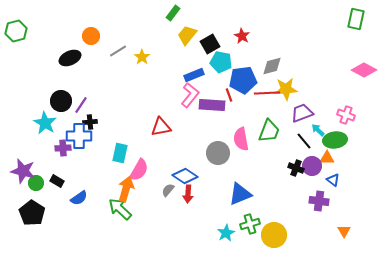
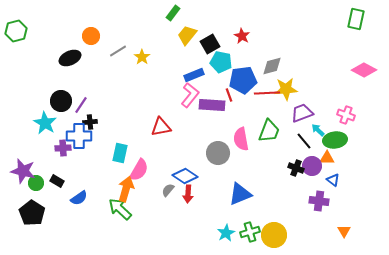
green cross at (250, 224): moved 8 px down
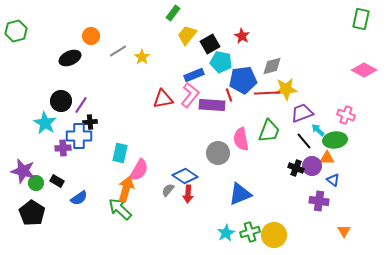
green rectangle at (356, 19): moved 5 px right
red triangle at (161, 127): moved 2 px right, 28 px up
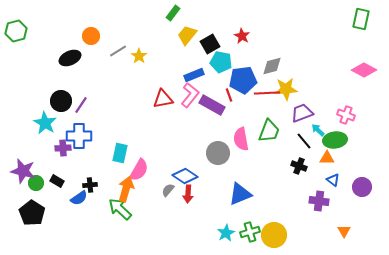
yellow star at (142, 57): moved 3 px left, 1 px up
purple rectangle at (212, 105): rotated 25 degrees clockwise
black cross at (90, 122): moved 63 px down
purple circle at (312, 166): moved 50 px right, 21 px down
black cross at (296, 168): moved 3 px right, 2 px up
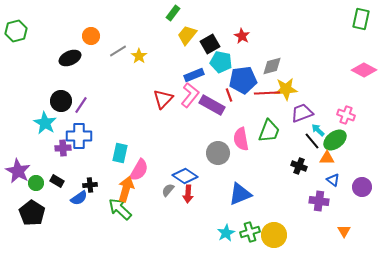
red triangle at (163, 99): rotated 35 degrees counterclockwise
green ellipse at (335, 140): rotated 30 degrees counterclockwise
black line at (304, 141): moved 8 px right
purple star at (23, 171): moved 5 px left; rotated 15 degrees clockwise
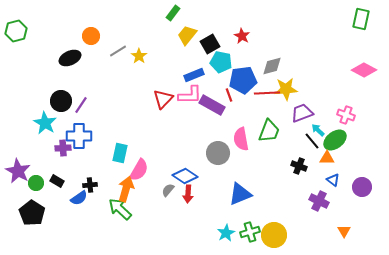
pink L-shape at (190, 95): rotated 50 degrees clockwise
purple cross at (319, 201): rotated 18 degrees clockwise
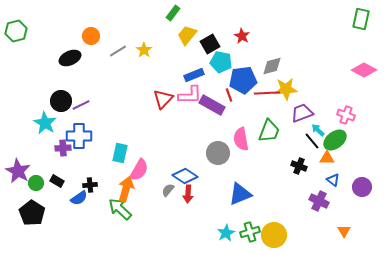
yellow star at (139, 56): moved 5 px right, 6 px up
purple line at (81, 105): rotated 30 degrees clockwise
